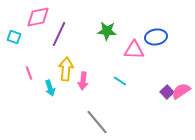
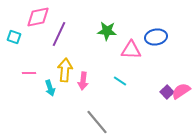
pink triangle: moved 3 px left
yellow arrow: moved 1 px left, 1 px down
pink line: rotated 72 degrees counterclockwise
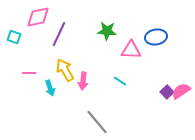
yellow arrow: rotated 35 degrees counterclockwise
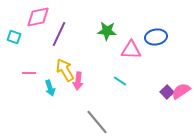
pink arrow: moved 5 px left
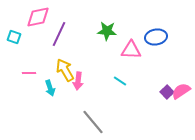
gray line: moved 4 px left
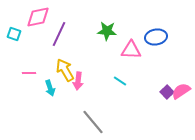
cyan square: moved 3 px up
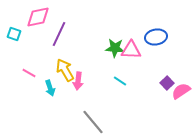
green star: moved 8 px right, 17 px down
pink line: rotated 32 degrees clockwise
purple square: moved 9 px up
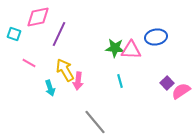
pink line: moved 10 px up
cyan line: rotated 40 degrees clockwise
gray line: moved 2 px right
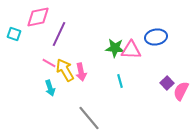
pink line: moved 20 px right
pink arrow: moved 3 px right, 9 px up; rotated 18 degrees counterclockwise
pink semicircle: rotated 30 degrees counterclockwise
gray line: moved 6 px left, 4 px up
